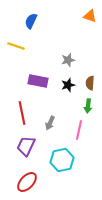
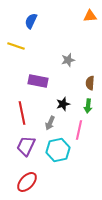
orange triangle: rotated 24 degrees counterclockwise
black star: moved 5 px left, 19 px down
cyan hexagon: moved 4 px left, 10 px up
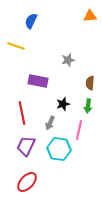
cyan hexagon: moved 1 px right, 1 px up; rotated 20 degrees clockwise
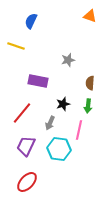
orange triangle: rotated 24 degrees clockwise
red line: rotated 50 degrees clockwise
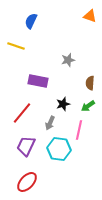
green arrow: rotated 48 degrees clockwise
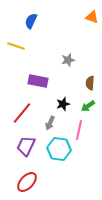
orange triangle: moved 2 px right, 1 px down
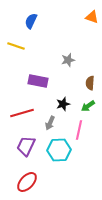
red line: rotated 35 degrees clockwise
cyan hexagon: moved 1 px down; rotated 10 degrees counterclockwise
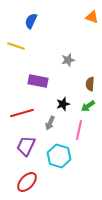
brown semicircle: moved 1 px down
cyan hexagon: moved 6 px down; rotated 20 degrees clockwise
